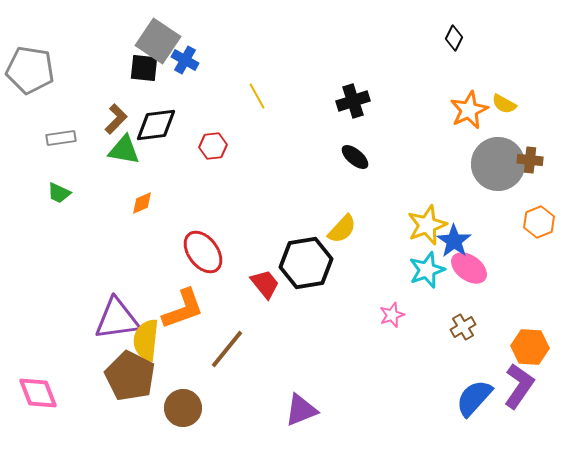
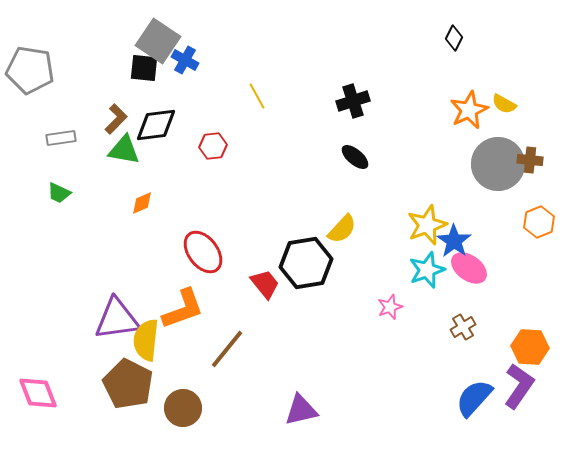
pink star at (392, 315): moved 2 px left, 8 px up
brown pentagon at (130, 376): moved 2 px left, 8 px down
purple triangle at (301, 410): rotated 9 degrees clockwise
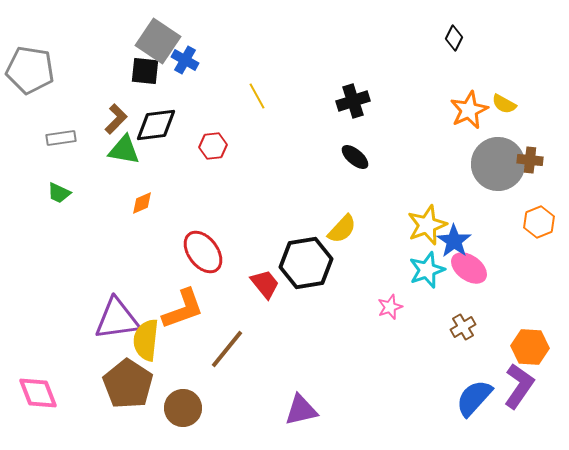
black square at (144, 68): moved 1 px right, 3 px down
brown pentagon at (128, 384): rotated 6 degrees clockwise
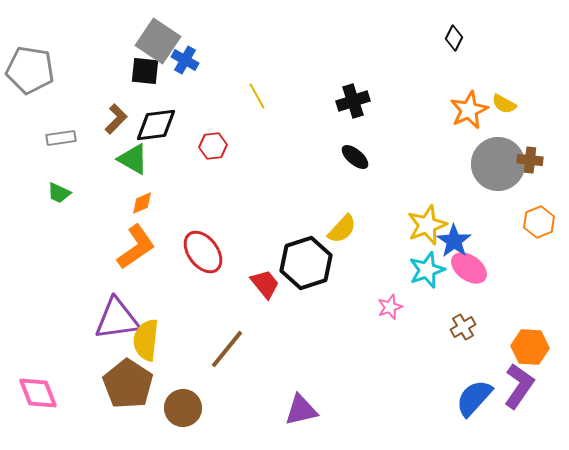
green triangle at (124, 150): moved 9 px right, 9 px down; rotated 20 degrees clockwise
black hexagon at (306, 263): rotated 9 degrees counterclockwise
orange L-shape at (183, 309): moved 47 px left, 62 px up; rotated 15 degrees counterclockwise
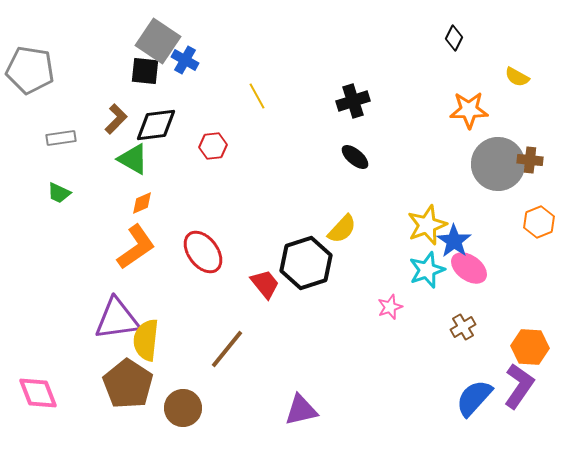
yellow semicircle at (504, 104): moved 13 px right, 27 px up
orange star at (469, 110): rotated 24 degrees clockwise
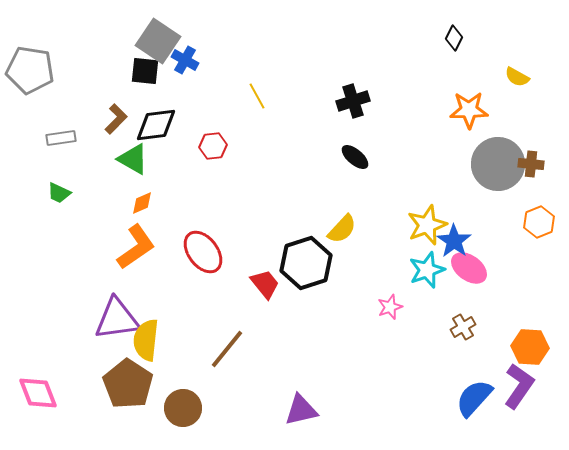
brown cross at (530, 160): moved 1 px right, 4 px down
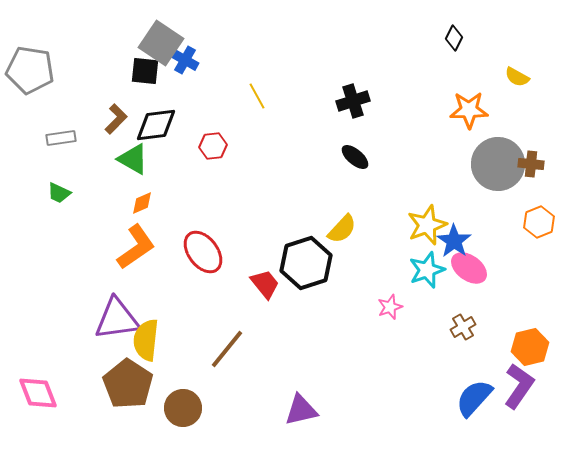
gray square at (158, 41): moved 3 px right, 2 px down
orange hexagon at (530, 347): rotated 18 degrees counterclockwise
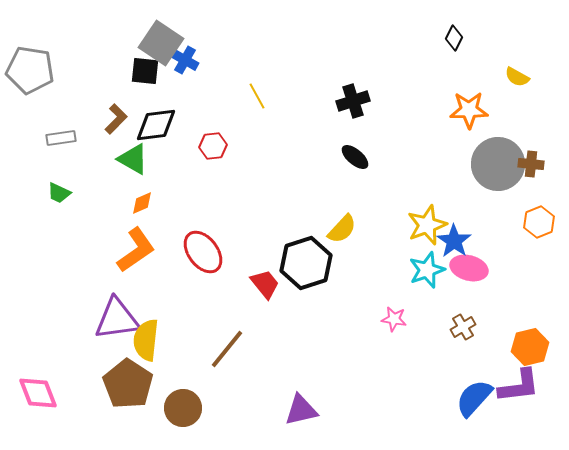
orange L-shape at (136, 247): moved 3 px down
pink ellipse at (469, 268): rotated 21 degrees counterclockwise
pink star at (390, 307): moved 4 px right, 12 px down; rotated 30 degrees clockwise
purple L-shape at (519, 386): rotated 48 degrees clockwise
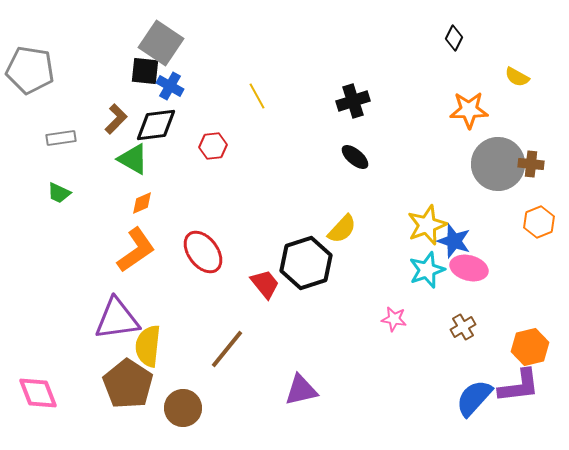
blue cross at (185, 60): moved 15 px left, 26 px down
blue star at (454, 241): rotated 16 degrees counterclockwise
yellow semicircle at (146, 340): moved 2 px right, 6 px down
purple triangle at (301, 410): moved 20 px up
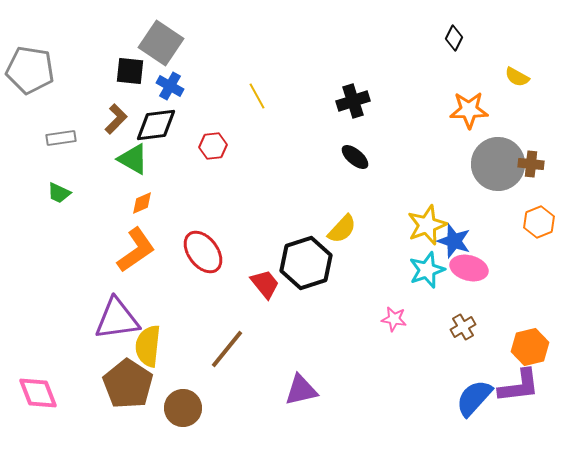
black square at (145, 71): moved 15 px left
